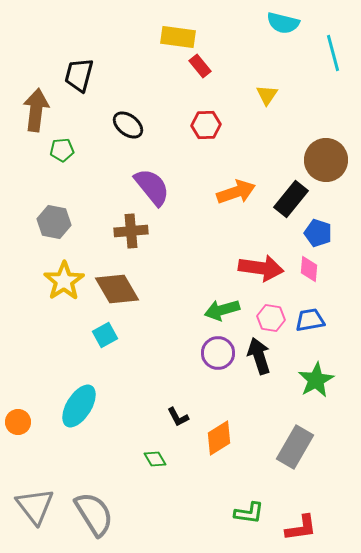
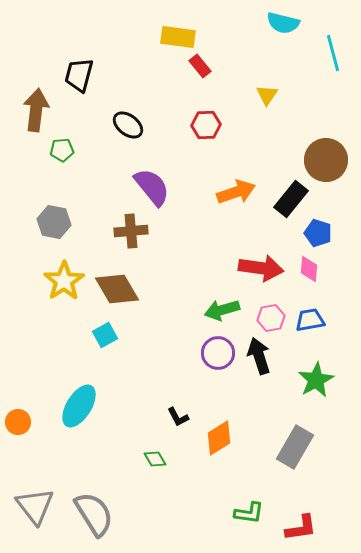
pink hexagon: rotated 20 degrees counterclockwise
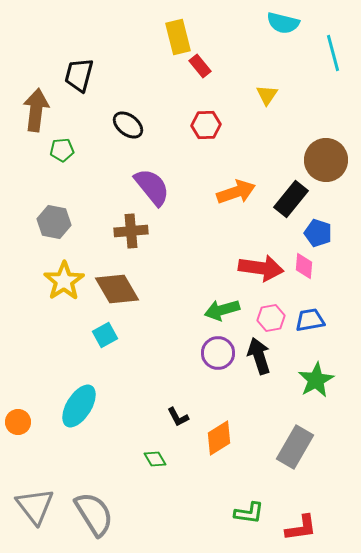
yellow rectangle: rotated 68 degrees clockwise
pink diamond: moved 5 px left, 3 px up
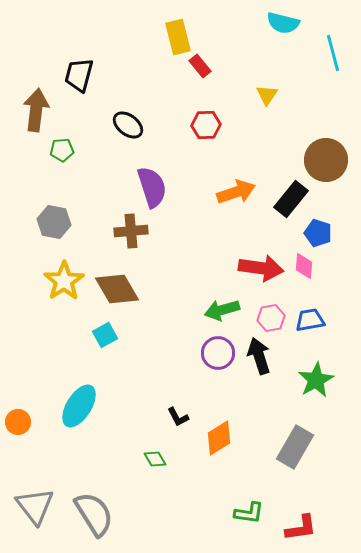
purple semicircle: rotated 21 degrees clockwise
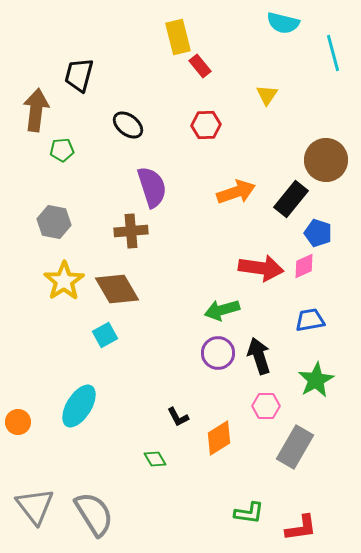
pink diamond: rotated 60 degrees clockwise
pink hexagon: moved 5 px left, 88 px down; rotated 12 degrees clockwise
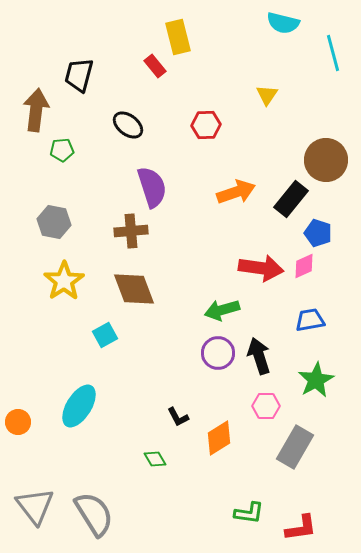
red rectangle: moved 45 px left
brown diamond: moved 17 px right; rotated 9 degrees clockwise
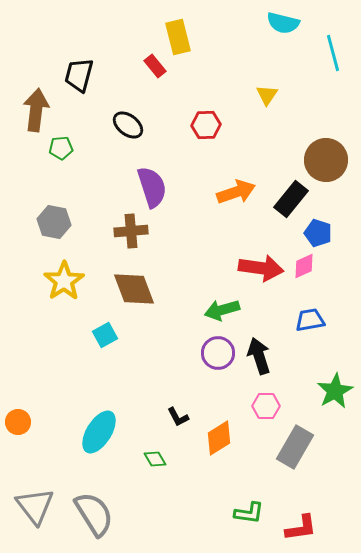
green pentagon: moved 1 px left, 2 px up
green star: moved 19 px right, 11 px down
cyan ellipse: moved 20 px right, 26 px down
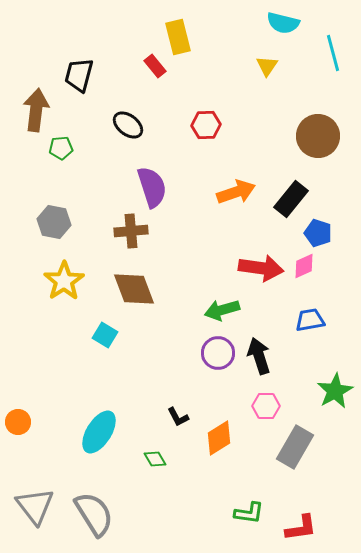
yellow triangle: moved 29 px up
brown circle: moved 8 px left, 24 px up
cyan square: rotated 30 degrees counterclockwise
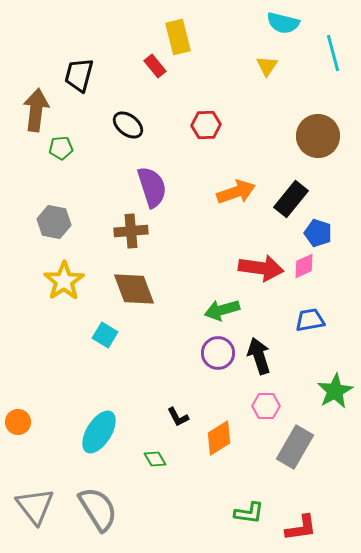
gray semicircle: moved 4 px right, 5 px up
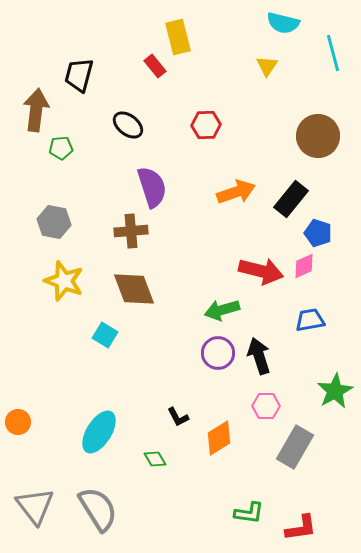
red arrow: moved 3 px down; rotated 6 degrees clockwise
yellow star: rotated 18 degrees counterclockwise
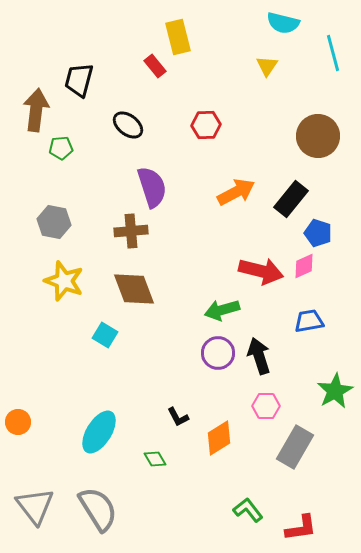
black trapezoid: moved 5 px down
orange arrow: rotated 9 degrees counterclockwise
blue trapezoid: moved 1 px left, 1 px down
green L-shape: moved 1 px left, 3 px up; rotated 136 degrees counterclockwise
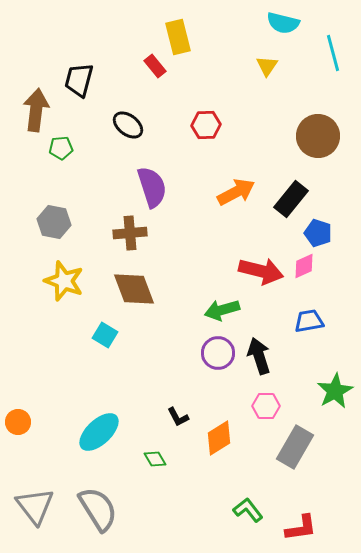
brown cross: moved 1 px left, 2 px down
cyan ellipse: rotated 15 degrees clockwise
